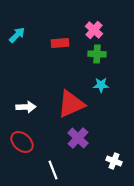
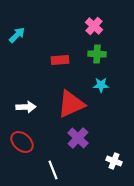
pink cross: moved 4 px up
red rectangle: moved 17 px down
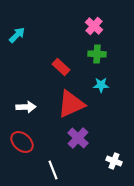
red rectangle: moved 1 px right, 7 px down; rotated 48 degrees clockwise
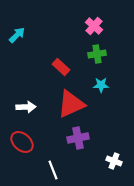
green cross: rotated 12 degrees counterclockwise
purple cross: rotated 35 degrees clockwise
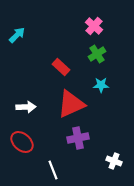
green cross: rotated 24 degrees counterclockwise
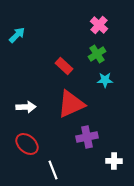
pink cross: moved 5 px right, 1 px up
red rectangle: moved 3 px right, 1 px up
cyan star: moved 4 px right, 5 px up
purple cross: moved 9 px right, 1 px up
red ellipse: moved 5 px right, 2 px down
white cross: rotated 21 degrees counterclockwise
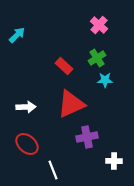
green cross: moved 4 px down
